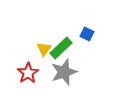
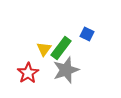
green rectangle: rotated 10 degrees counterclockwise
gray star: moved 2 px right, 2 px up
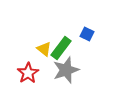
yellow triangle: rotated 28 degrees counterclockwise
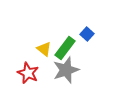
blue square: rotated 16 degrees clockwise
green rectangle: moved 4 px right
red star: rotated 15 degrees counterclockwise
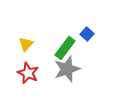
yellow triangle: moved 18 px left, 5 px up; rotated 35 degrees clockwise
gray star: moved 1 px right, 1 px up
